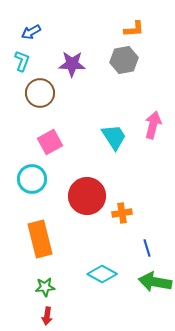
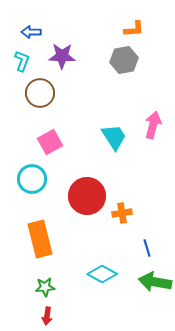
blue arrow: rotated 30 degrees clockwise
purple star: moved 10 px left, 8 px up
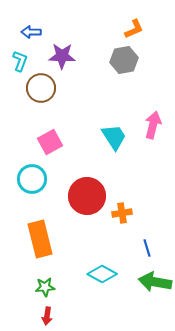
orange L-shape: rotated 20 degrees counterclockwise
cyan L-shape: moved 2 px left
brown circle: moved 1 px right, 5 px up
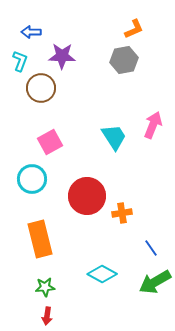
pink arrow: rotated 8 degrees clockwise
blue line: moved 4 px right; rotated 18 degrees counterclockwise
green arrow: rotated 40 degrees counterclockwise
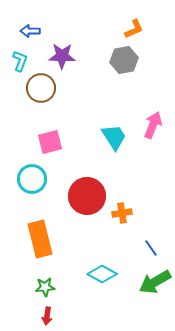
blue arrow: moved 1 px left, 1 px up
pink square: rotated 15 degrees clockwise
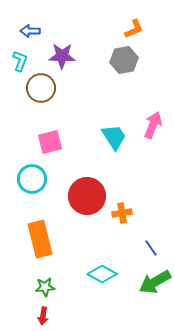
red arrow: moved 4 px left
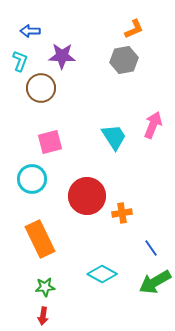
orange rectangle: rotated 12 degrees counterclockwise
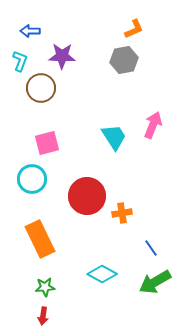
pink square: moved 3 px left, 1 px down
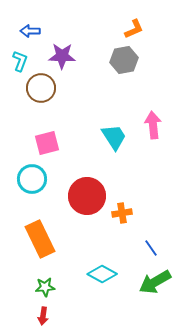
pink arrow: rotated 28 degrees counterclockwise
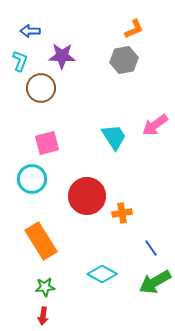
pink arrow: moved 2 px right; rotated 120 degrees counterclockwise
orange rectangle: moved 1 px right, 2 px down; rotated 6 degrees counterclockwise
